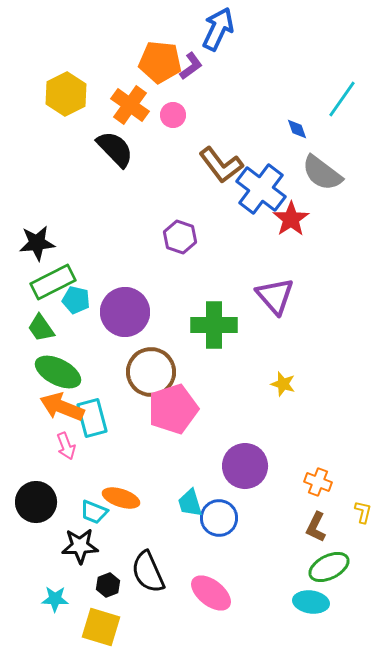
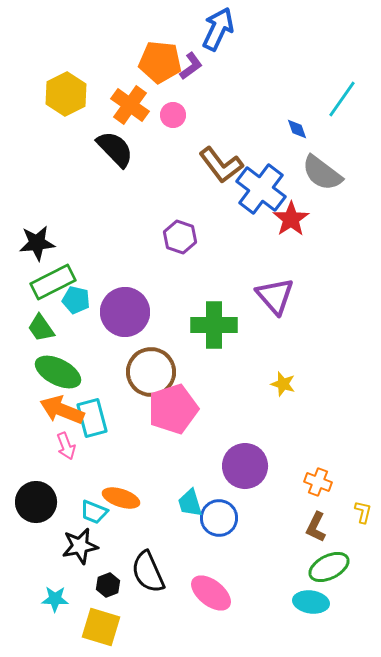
orange arrow at (62, 407): moved 3 px down
black star at (80, 546): rotated 9 degrees counterclockwise
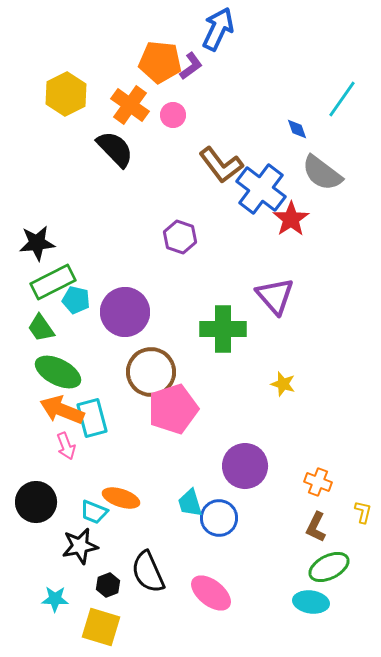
green cross at (214, 325): moved 9 px right, 4 px down
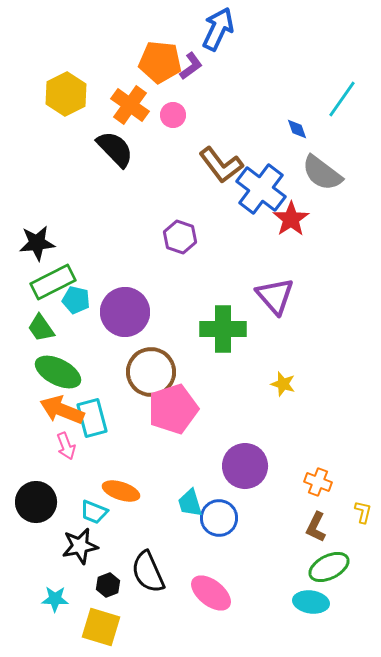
orange ellipse at (121, 498): moved 7 px up
